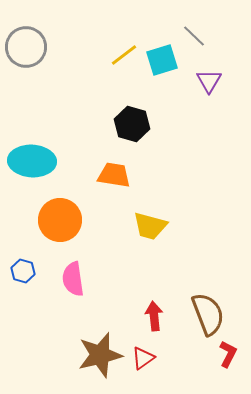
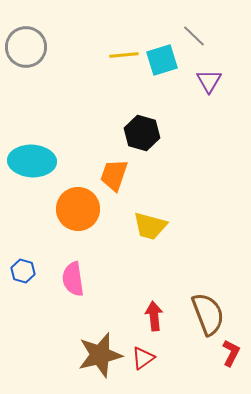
yellow line: rotated 32 degrees clockwise
black hexagon: moved 10 px right, 9 px down
orange trapezoid: rotated 80 degrees counterclockwise
orange circle: moved 18 px right, 11 px up
red L-shape: moved 3 px right, 1 px up
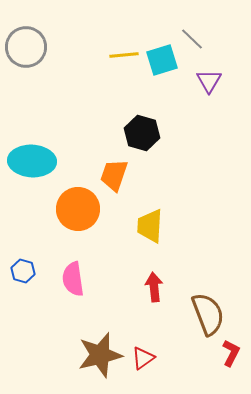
gray line: moved 2 px left, 3 px down
yellow trapezoid: rotated 78 degrees clockwise
red arrow: moved 29 px up
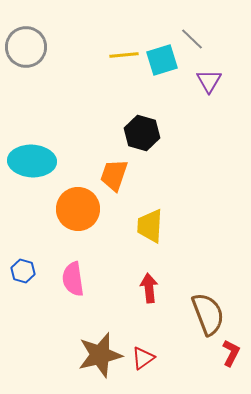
red arrow: moved 5 px left, 1 px down
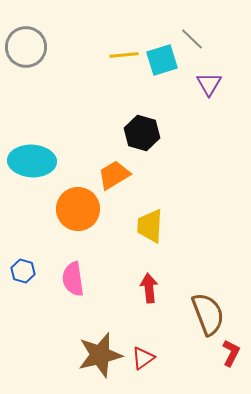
purple triangle: moved 3 px down
orange trapezoid: rotated 40 degrees clockwise
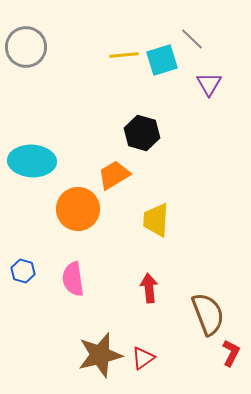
yellow trapezoid: moved 6 px right, 6 px up
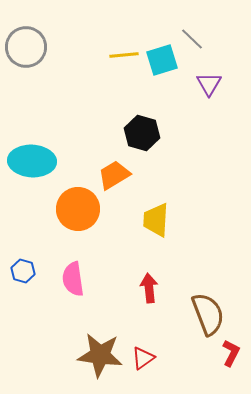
brown star: rotated 21 degrees clockwise
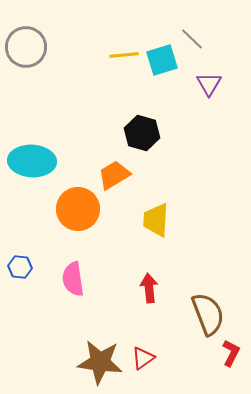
blue hexagon: moved 3 px left, 4 px up; rotated 10 degrees counterclockwise
brown star: moved 7 px down
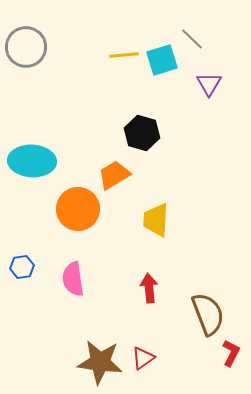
blue hexagon: moved 2 px right; rotated 15 degrees counterclockwise
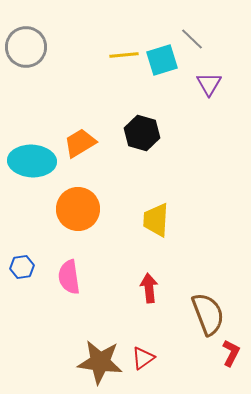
orange trapezoid: moved 34 px left, 32 px up
pink semicircle: moved 4 px left, 2 px up
